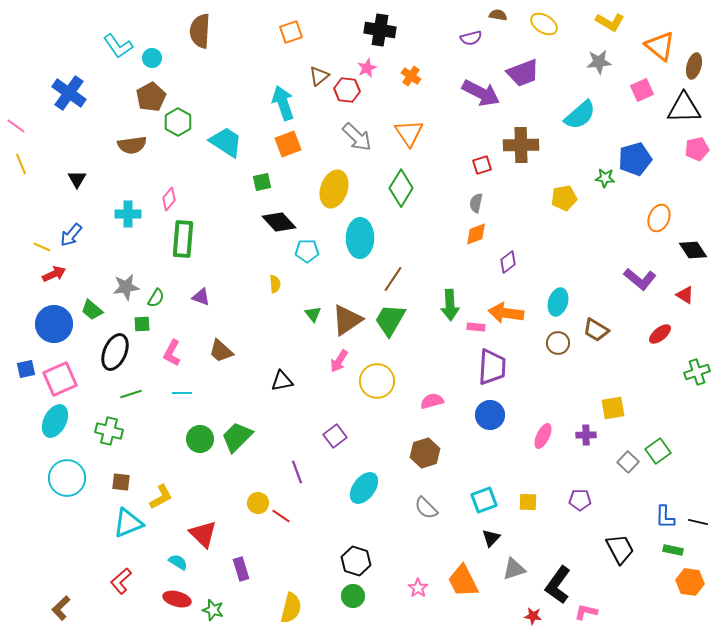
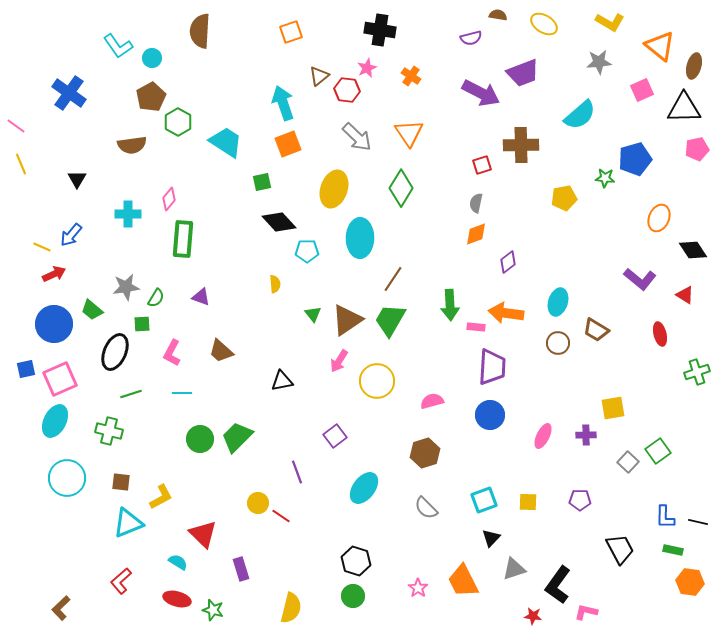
red ellipse at (660, 334): rotated 65 degrees counterclockwise
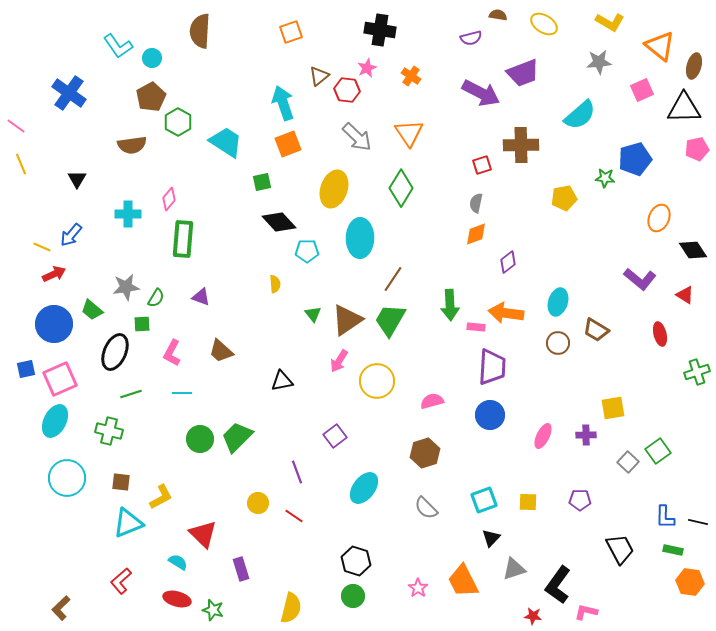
red line at (281, 516): moved 13 px right
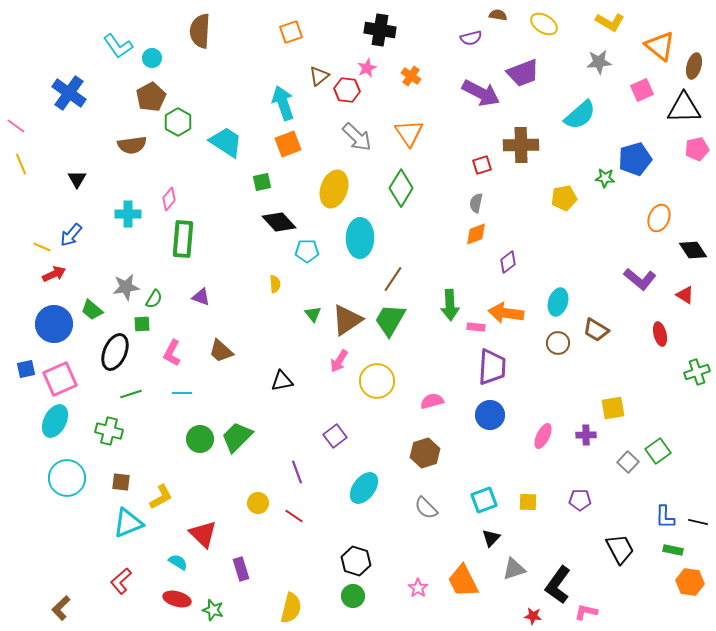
green semicircle at (156, 298): moved 2 px left, 1 px down
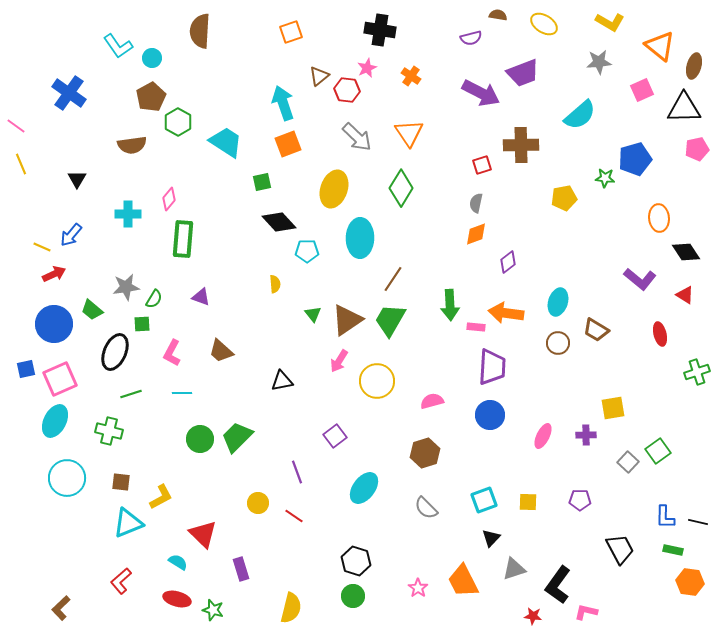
orange ellipse at (659, 218): rotated 28 degrees counterclockwise
black diamond at (693, 250): moved 7 px left, 2 px down
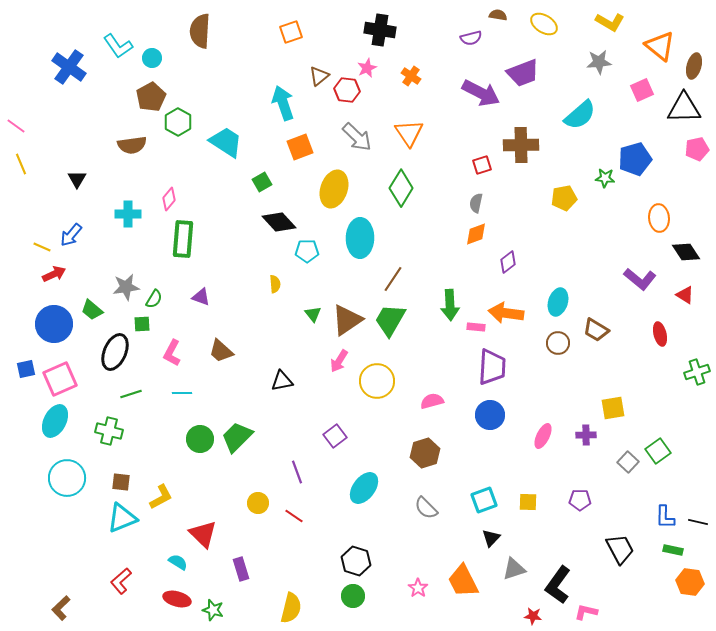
blue cross at (69, 93): moved 26 px up
orange square at (288, 144): moved 12 px right, 3 px down
green square at (262, 182): rotated 18 degrees counterclockwise
cyan triangle at (128, 523): moved 6 px left, 5 px up
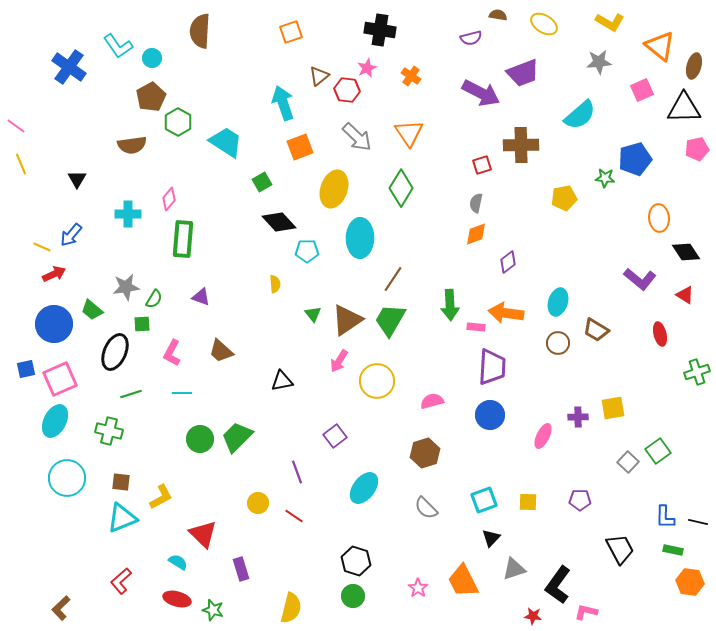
purple cross at (586, 435): moved 8 px left, 18 px up
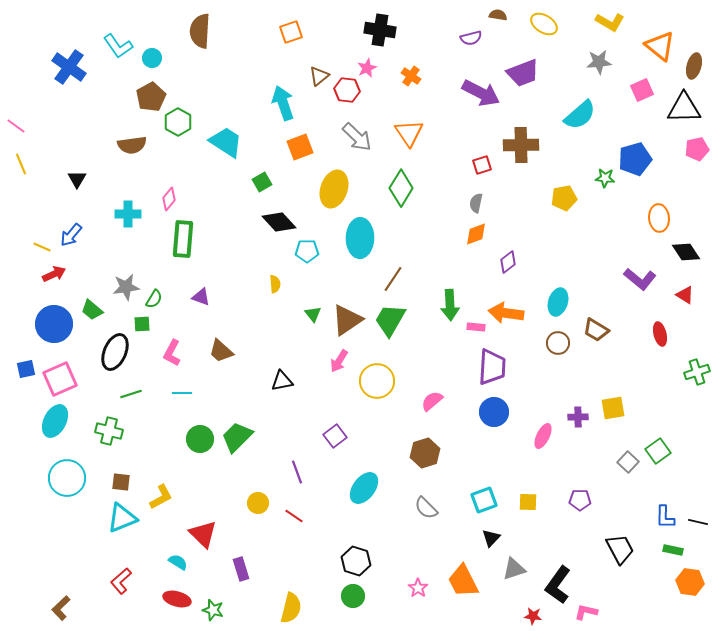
pink semicircle at (432, 401): rotated 25 degrees counterclockwise
blue circle at (490, 415): moved 4 px right, 3 px up
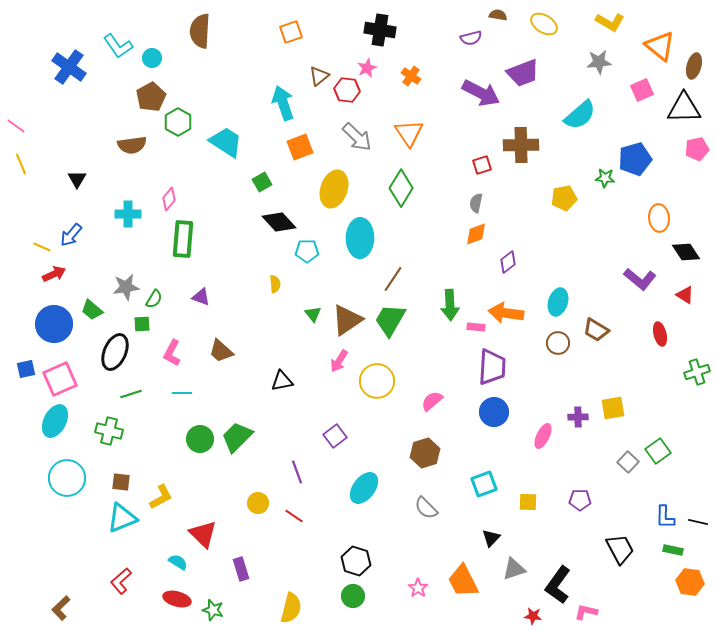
cyan square at (484, 500): moved 16 px up
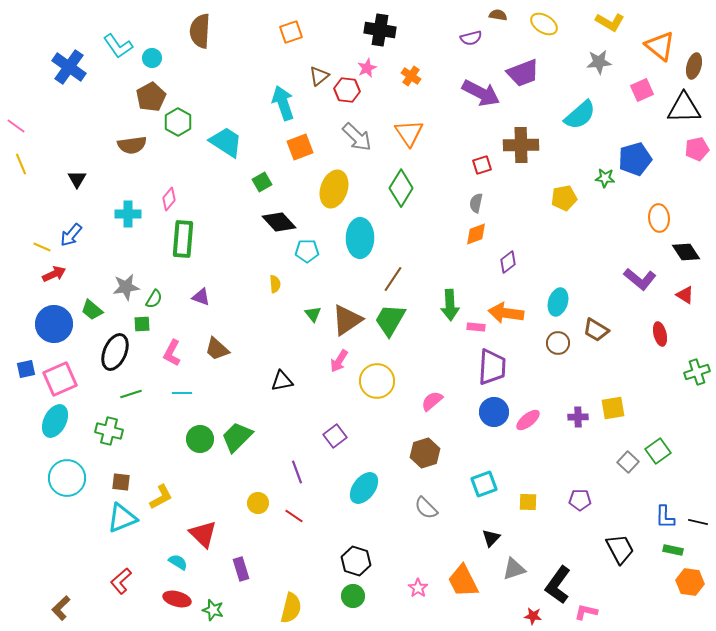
brown trapezoid at (221, 351): moved 4 px left, 2 px up
pink ellipse at (543, 436): moved 15 px left, 16 px up; rotated 25 degrees clockwise
